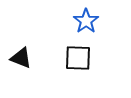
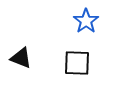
black square: moved 1 px left, 5 px down
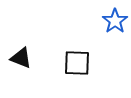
blue star: moved 29 px right
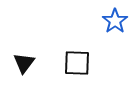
black triangle: moved 3 px right, 5 px down; rotated 45 degrees clockwise
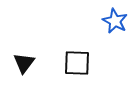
blue star: rotated 10 degrees counterclockwise
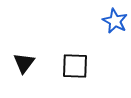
black square: moved 2 px left, 3 px down
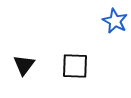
black triangle: moved 2 px down
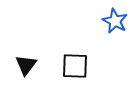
black triangle: moved 2 px right
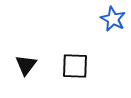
blue star: moved 2 px left, 2 px up
